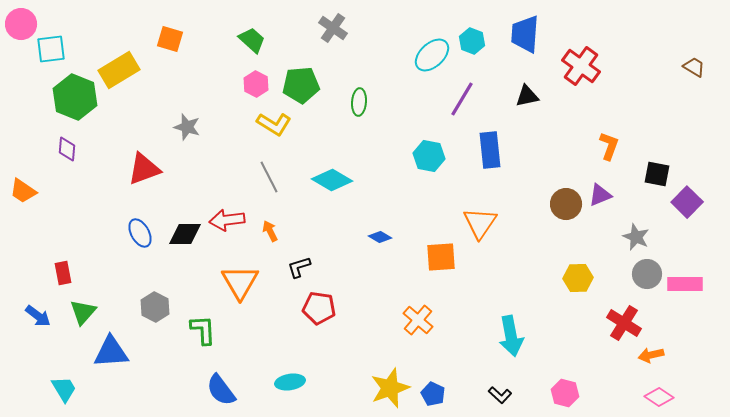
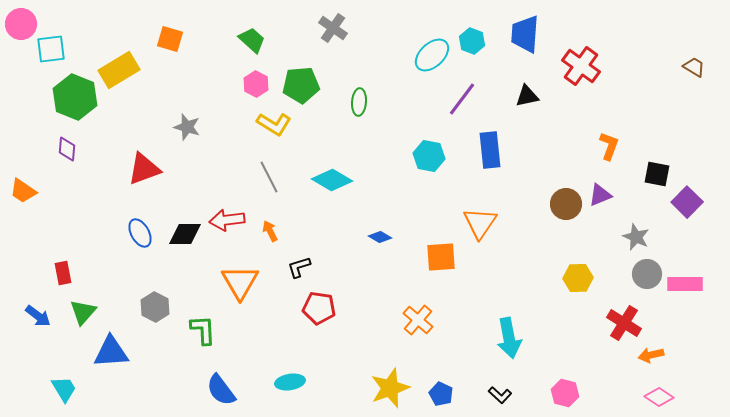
purple line at (462, 99): rotated 6 degrees clockwise
cyan arrow at (511, 336): moved 2 px left, 2 px down
blue pentagon at (433, 394): moved 8 px right
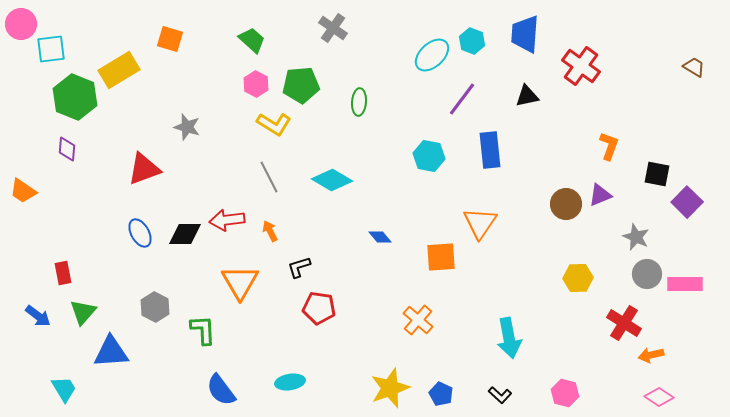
blue diamond at (380, 237): rotated 20 degrees clockwise
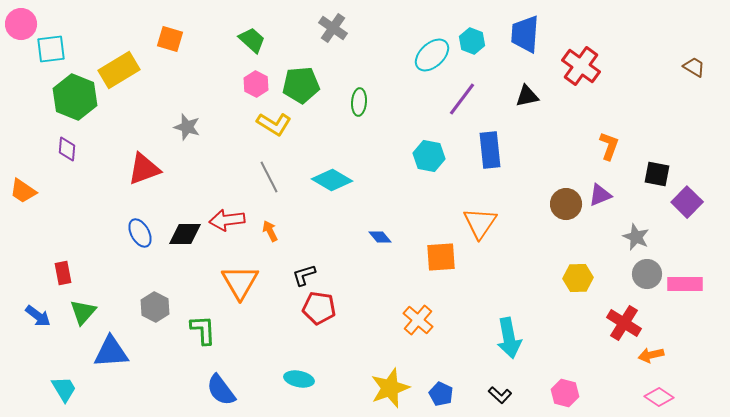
black L-shape at (299, 267): moved 5 px right, 8 px down
cyan ellipse at (290, 382): moved 9 px right, 3 px up; rotated 20 degrees clockwise
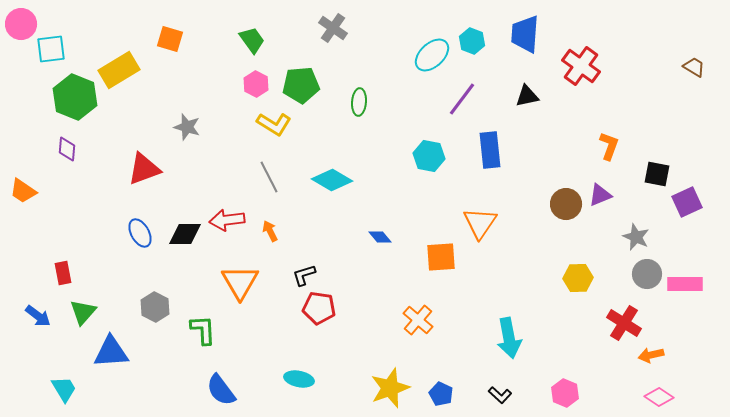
green trapezoid at (252, 40): rotated 12 degrees clockwise
purple square at (687, 202): rotated 20 degrees clockwise
pink hexagon at (565, 393): rotated 8 degrees clockwise
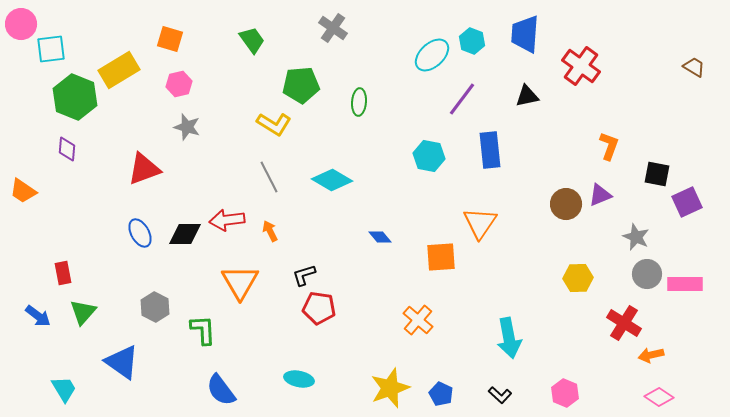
pink hexagon at (256, 84): moved 77 px left; rotated 20 degrees clockwise
blue triangle at (111, 352): moved 11 px right, 10 px down; rotated 39 degrees clockwise
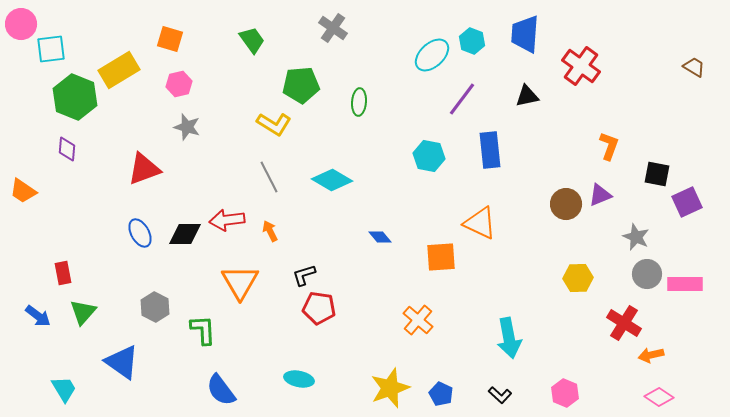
orange triangle at (480, 223): rotated 39 degrees counterclockwise
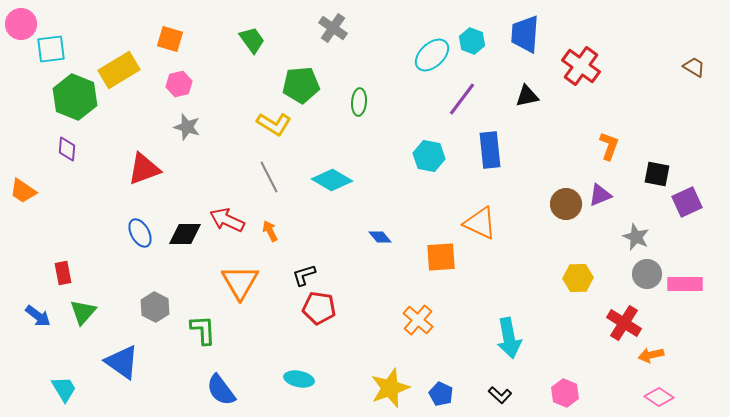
red arrow at (227, 220): rotated 32 degrees clockwise
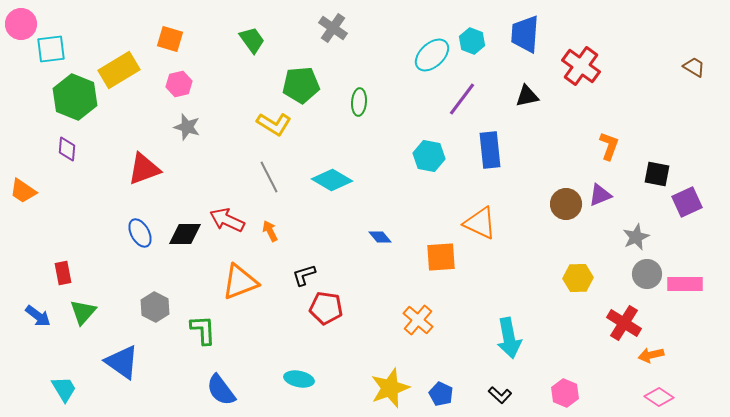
gray star at (636, 237): rotated 24 degrees clockwise
orange triangle at (240, 282): rotated 39 degrees clockwise
red pentagon at (319, 308): moved 7 px right
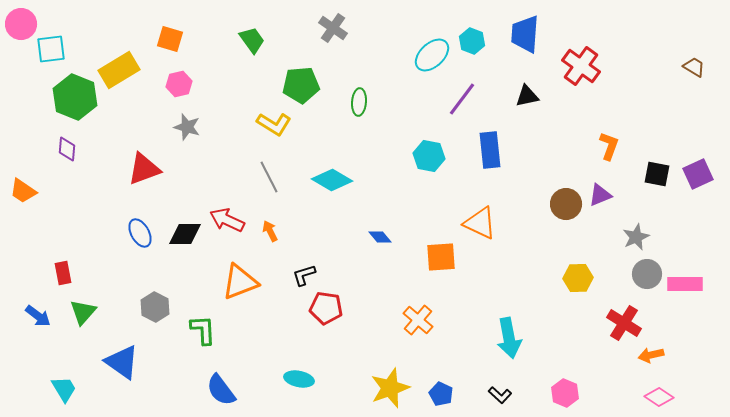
purple square at (687, 202): moved 11 px right, 28 px up
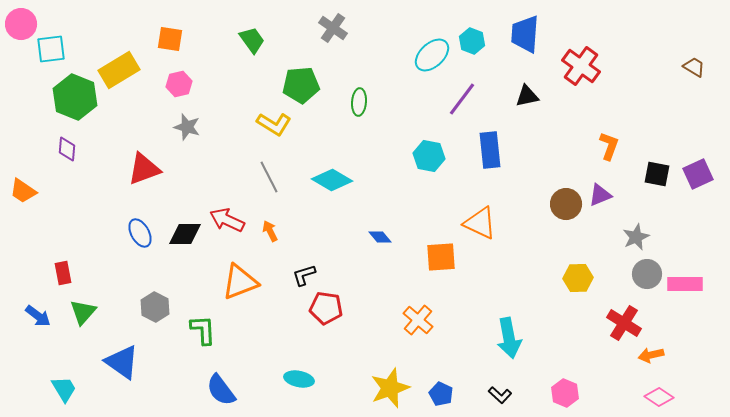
orange square at (170, 39): rotated 8 degrees counterclockwise
